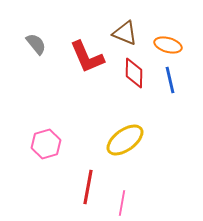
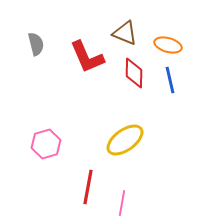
gray semicircle: rotated 25 degrees clockwise
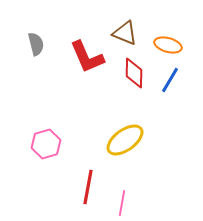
blue line: rotated 44 degrees clockwise
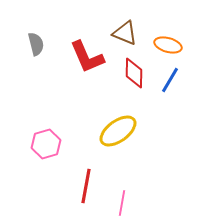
yellow ellipse: moved 7 px left, 9 px up
red line: moved 2 px left, 1 px up
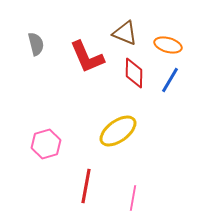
pink line: moved 11 px right, 5 px up
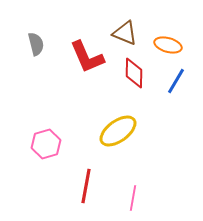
blue line: moved 6 px right, 1 px down
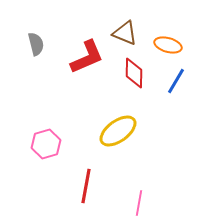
red L-shape: rotated 90 degrees counterclockwise
pink line: moved 6 px right, 5 px down
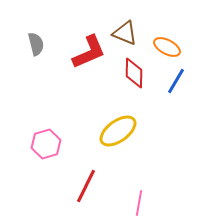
orange ellipse: moved 1 px left, 2 px down; rotated 12 degrees clockwise
red L-shape: moved 2 px right, 5 px up
red line: rotated 16 degrees clockwise
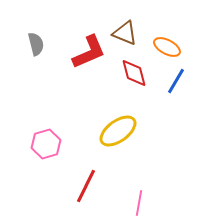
red diamond: rotated 16 degrees counterclockwise
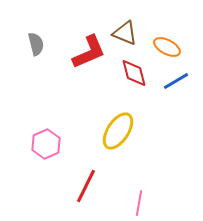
blue line: rotated 28 degrees clockwise
yellow ellipse: rotated 21 degrees counterclockwise
pink hexagon: rotated 8 degrees counterclockwise
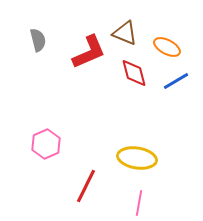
gray semicircle: moved 2 px right, 4 px up
yellow ellipse: moved 19 px right, 27 px down; rotated 66 degrees clockwise
